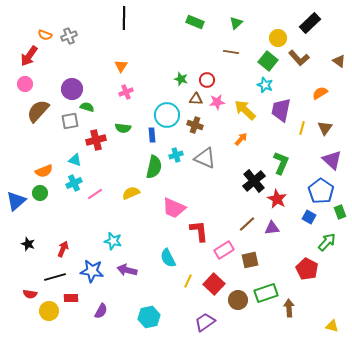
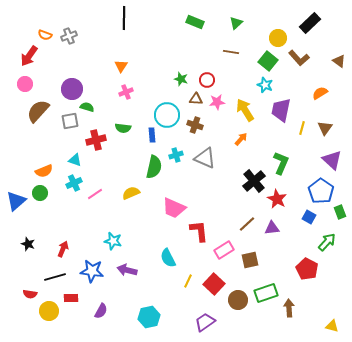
yellow arrow at (245, 110): rotated 15 degrees clockwise
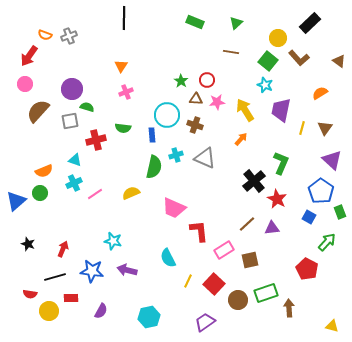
green star at (181, 79): moved 2 px down; rotated 16 degrees clockwise
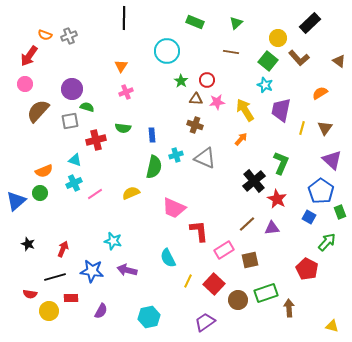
cyan circle at (167, 115): moved 64 px up
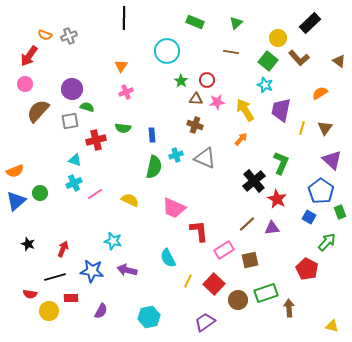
orange semicircle at (44, 171): moved 29 px left
yellow semicircle at (131, 193): moved 1 px left, 7 px down; rotated 48 degrees clockwise
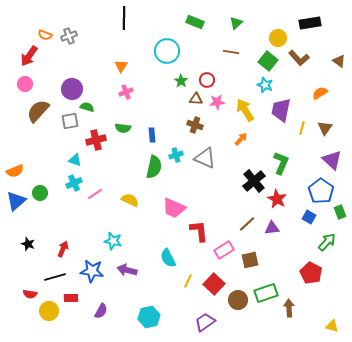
black rectangle at (310, 23): rotated 35 degrees clockwise
red pentagon at (307, 269): moved 4 px right, 4 px down
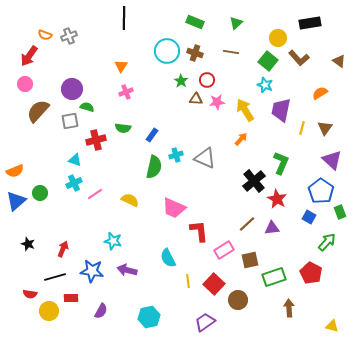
brown cross at (195, 125): moved 72 px up
blue rectangle at (152, 135): rotated 40 degrees clockwise
yellow line at (188, 281): rotated 32 degrees counterclockwise
green rectangle at (266, 293): moved 8 px right, 16 px up
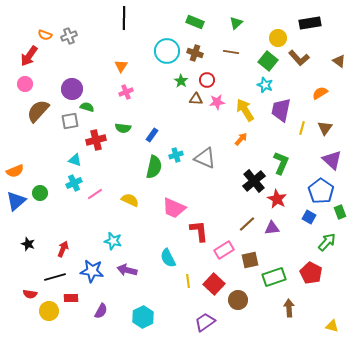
cyan hexagon at (149, 317): moved 6 px left; rotated 15 degrees counterclockwise
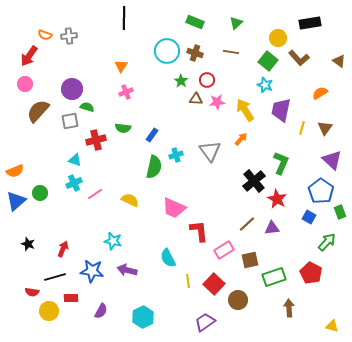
gray cross at (69, 36): rotated 14 degrees clockwise
gray triangle at (205, 158): moved 5 px right, 7 px up; rotated 30 degrees clockwise
red semicircle at (30, 294): moved 2 px right, 2 px up
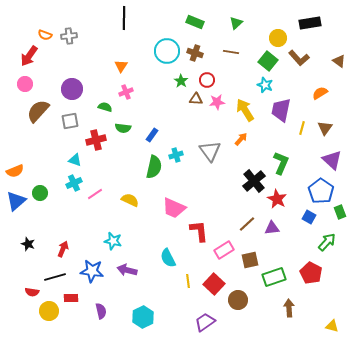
green semicircle at (87, 107): moved 18 px right
purple semicircle at (101, 311): rotated 42 degrees counterclockwise
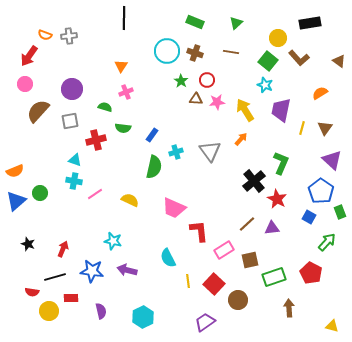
cyan cross at (176, 155): moved 3 px up
cyan cross at (74, 183): moved 2 px up; rotated 35 degrees clockwise
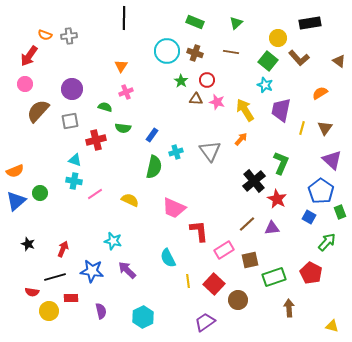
pink star at (217, 102): rotated 21 degrees clockwise
purple arrow at (127, 270): rotated 30 degrees clockwise
